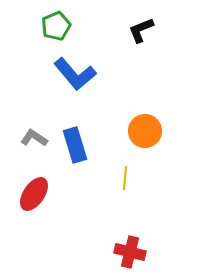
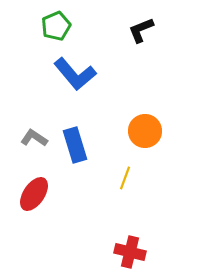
yellow line: rotated 15 degrees clockwise
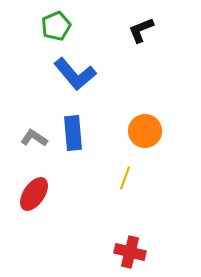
blue rectangle: moved 2 px left, 12 px up; rotated 12 degrees clockwise
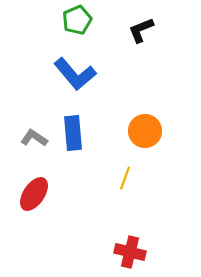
green pentagon: moved 21 px right, 6 px up
